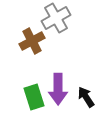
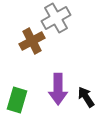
green rectangle: moved 17 px left, 3 px down; rotated 35 degrees clockwise
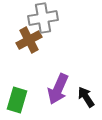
gray cross: moved 13 px left; rotated 20 degrees clockwise
brown cross: moved 3 px left, 1 px up
purple arrow: rotated 24 degrees clockwise
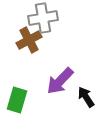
purple arrow: moved 2 px right, 8 px up; rotated 20 degrees clockwise
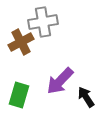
gray cross: moved 4 px down
brown cross: moved 8 px left, 2 px down
green rectangle: moved 2 px right, 5 px up
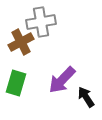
gray cross: moved 2 px left
purple arrow: moved 2 px right, 1 px up
green rectangle: moved 3 px left, 12 px up
